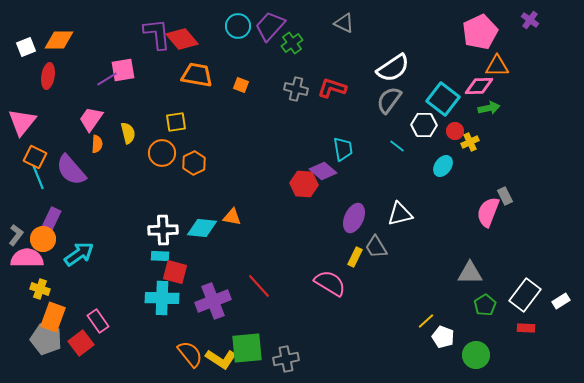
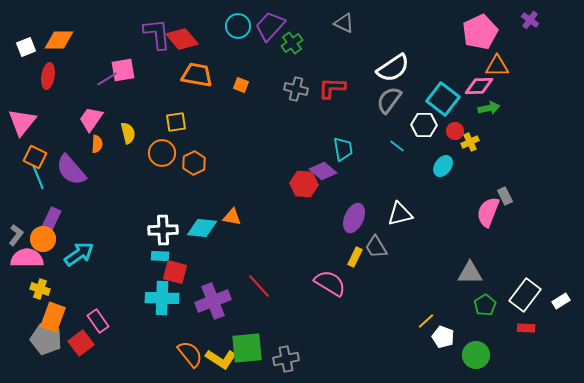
red L-shape at (332, 88): rotated 16 degrees counterclockwise
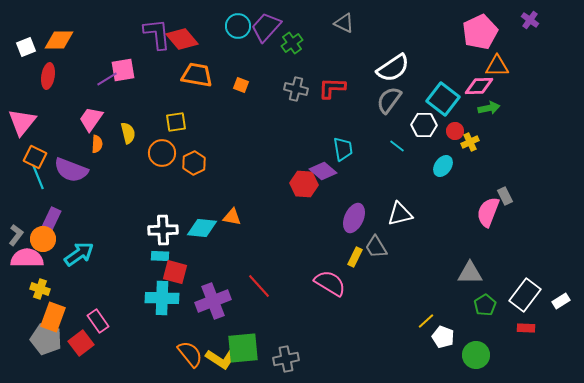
purple trapezoid at (270, 26): moved 4 px left, 1 px down
purple semicircle at (71, 170): rotated 28 degrees counterclockwise
green square at (247, 348): moved 4 px left
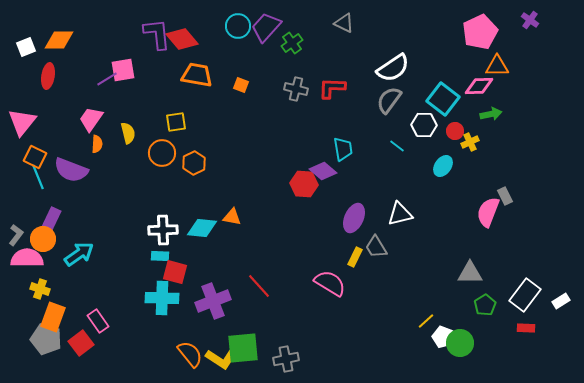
green arrow at (489, 108): moved 2 px right, 6 px down
green circle at (476, 355): moved 16 px left, 12 px up
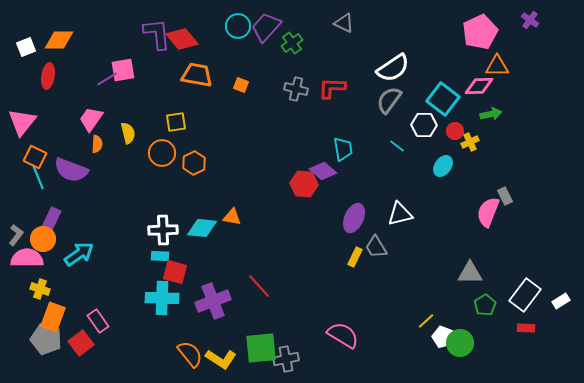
pink semicircle at (330, 283): moved 13 px right, 52 px down
green square at (243, 348): moved 18 px right
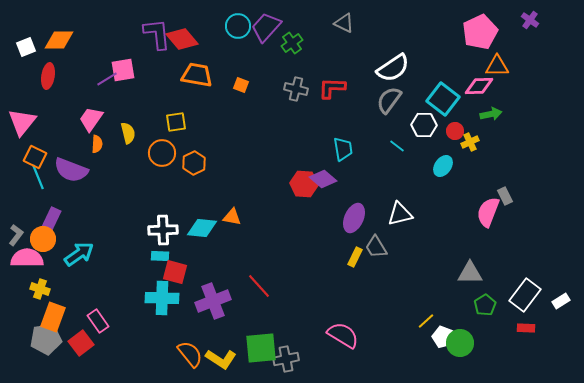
purple diamond at (323, 171): moved 8 px down
gray pentagon at (46, 339): rotated 24 degrees counterclockwise
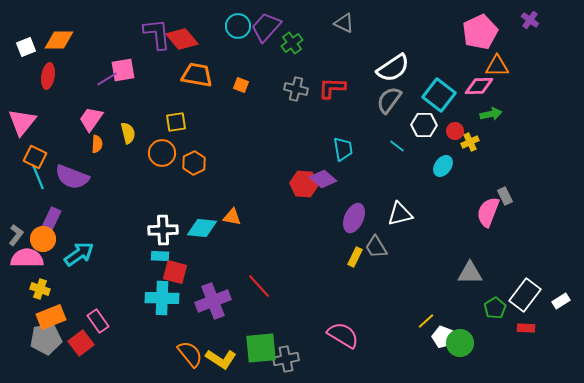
cyan square at (443, 99): moved 4 px left, 4 px up
purple semicircle at (71, 170): moved 1 px right, 7 px down
green pentagon at (485, 305): moved 10 px right, 3 px down
orange rectangle at (53, 317): moved 2 px left; rotated 48 degrees clockwise
